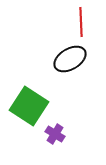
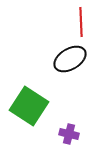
purple cross: moved 14 px right; rotated 18 degrees counterclockwise
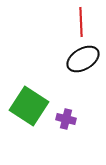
black ellipse: moved 13 px right
purple cross: moved 3 px left, 15 px up
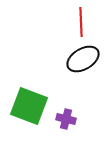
green square: rotated 12 degrees counterclockwise
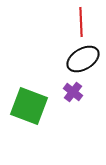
purple cross: moved 7 px right, 27 px up; rotated 24 degrees clockwise
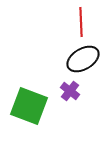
purple cross: moved 3 px left, 1 px up
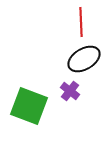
black ellipse: moved 1 px right
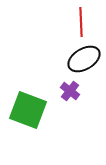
green square: moved 1 px left, 4 px down
